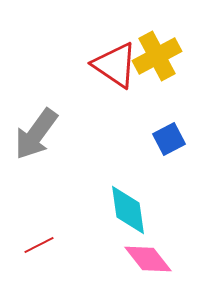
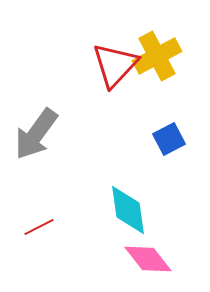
red triangle: rotated 39 degrees clockwise
red line: moved 18 px up
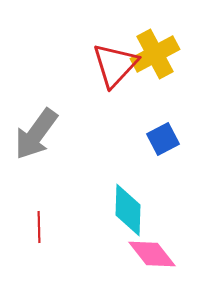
yellow cross: moved 2 px left, 2 px up
blue square: moved 6 px left
cyan diamond: rotated 10 degrees clockwise
red line: rotated 64 degrees counterclockwise
pink diamond: moved 4 px right, 5 px up
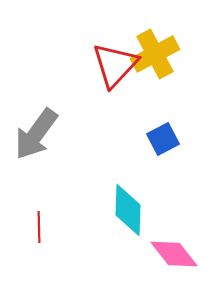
pink diamond: moved 22 px right
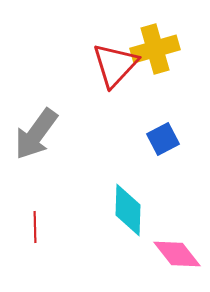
yellow cross: moved 5 px up; rotated 12 degrees clockwise
red line: moved 4 px left
pink diamond: moved 3 px right
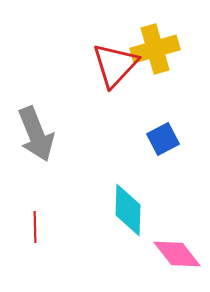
gray arrow: rotated 58 degrees counterclockwise
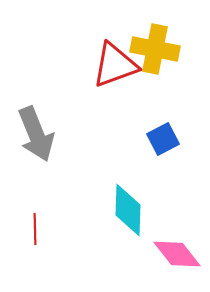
yellow cross: rotated 27 degrees clockwise
red triangle: rotated 27 degrees clockwise
red line: moved 2 px down
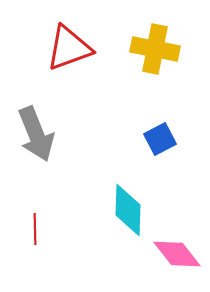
red triangle: moved 46 px left, 17 px up
blue square: moved 3 px left
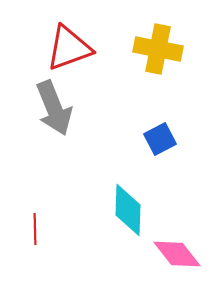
yellow cross: moved 3 px right
gray arrow: moved 18 px right, 26 px up
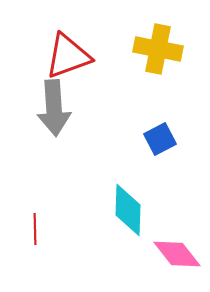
red triangle: moved 1 px left, 8 px down
gray arrow: rotated 18 degrees clockwise
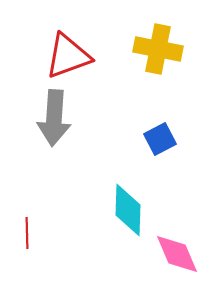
gray arrow: moved 10 px down; rotated 8 degrees clockwise
red line: moved 8 px left, 4 px down
pink diamond: rotated 15 degrees clockwise
